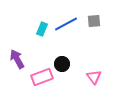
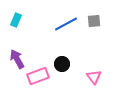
cyan rectangle: moved 26 px left, 9 px up
pink rectangle: moved 4 px left, 1 px up
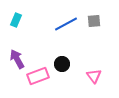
pink triangle: moved 1 px up
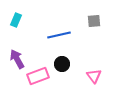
blue line: moved 7 px left, 11 px down; rotated 15 degrees clockwise
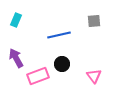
purple arrow: moved 1 px left, 1 px up
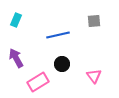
blue line: moved 1 px left
pink rectangle: moved 6 px down; rotated 10 degrees counterclockwise
